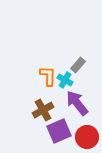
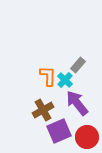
cyan cross: rotated 14 degrees clockwise
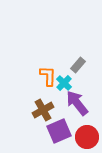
cyan cross: moved 1 px left, 3 px down
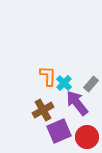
gray rectangle: moved 13 px right, 19 px down
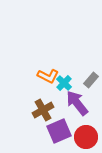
orange L-shape: rotated 115 degrees clockwise
gray rectangle: moved 4 px up
red circle: moved 1 px left
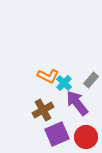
purple square: moved 2 px left, 3 px down
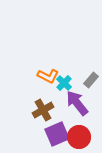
red circle: moved 7 px left
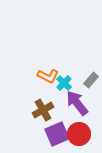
red circle: moved 3 px up
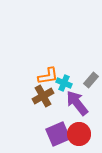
orange L-shape: rotated 35 degrees counterclockwise
cyan cross: rotated 21 degrees counterclockwise
brown cross: moved 14 px up
purple square: moved 1 px right
